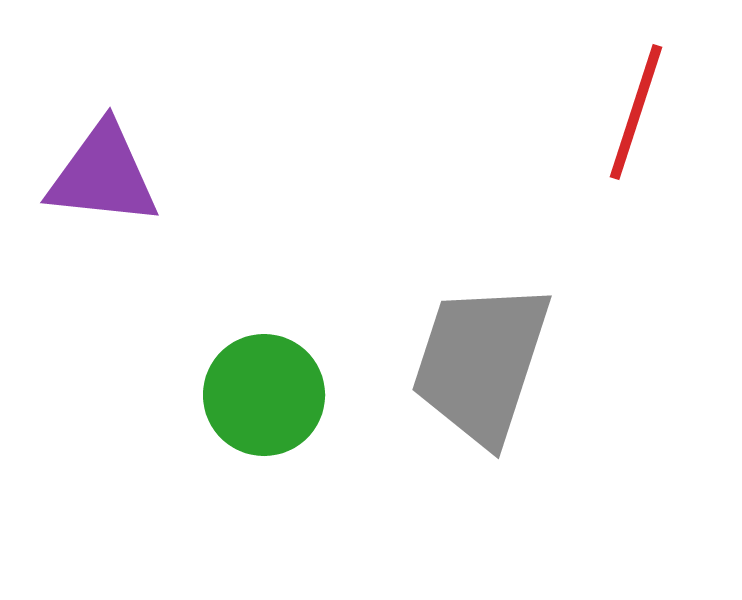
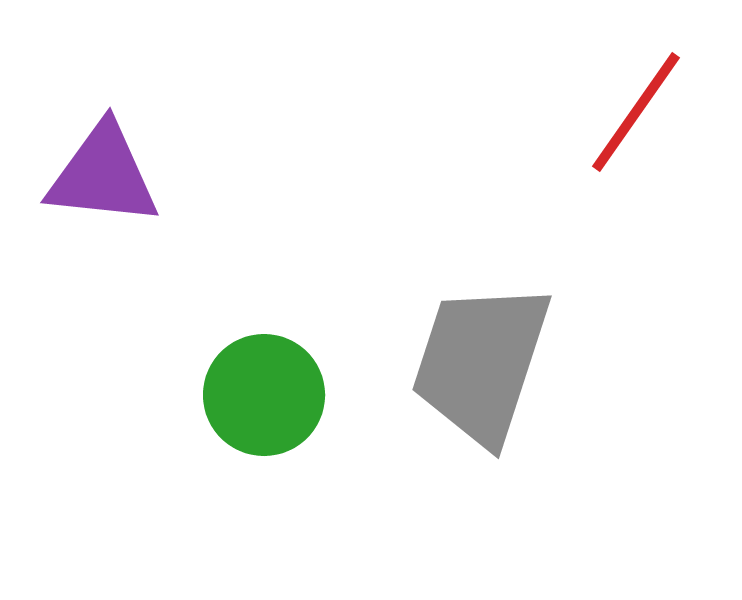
red line: rotated 17 degrees clockwise
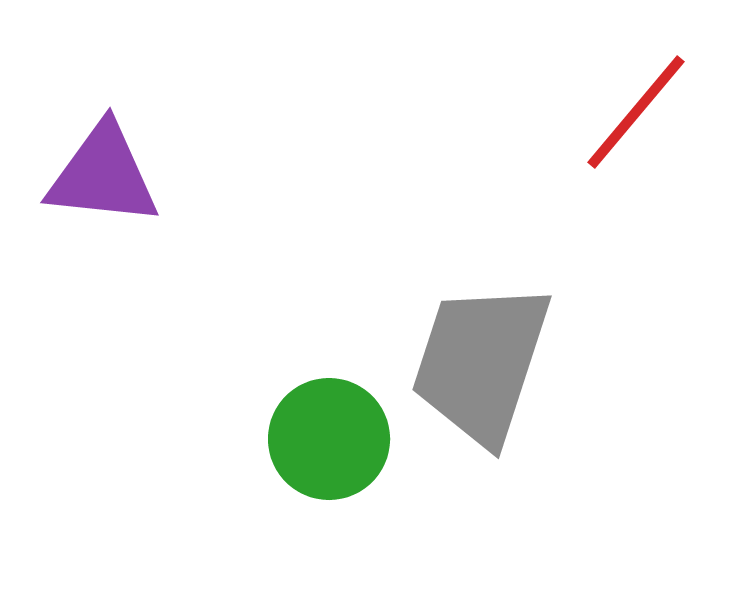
red line: rotated 5 degrees clockwise
green circle: moved 65 px right, 44 px down
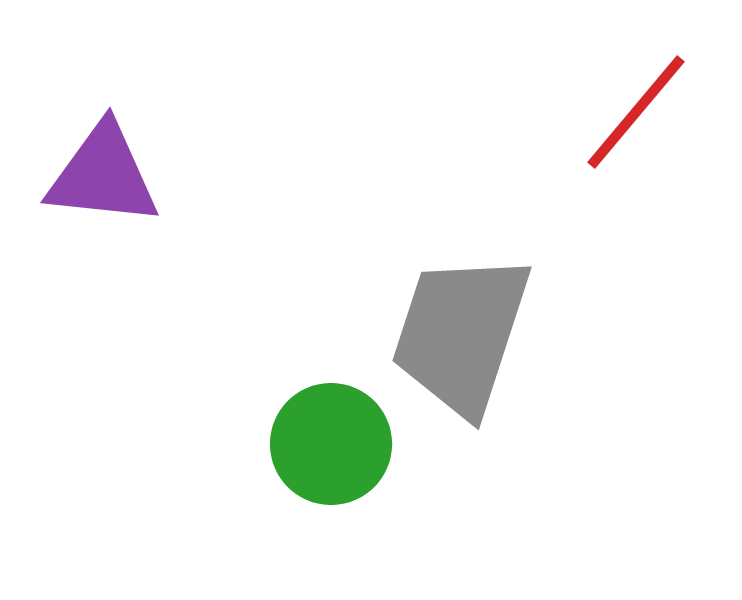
gray trapezoid: moved 20 px left, 29 px up
green circle: moved 2 px right, 5 px down
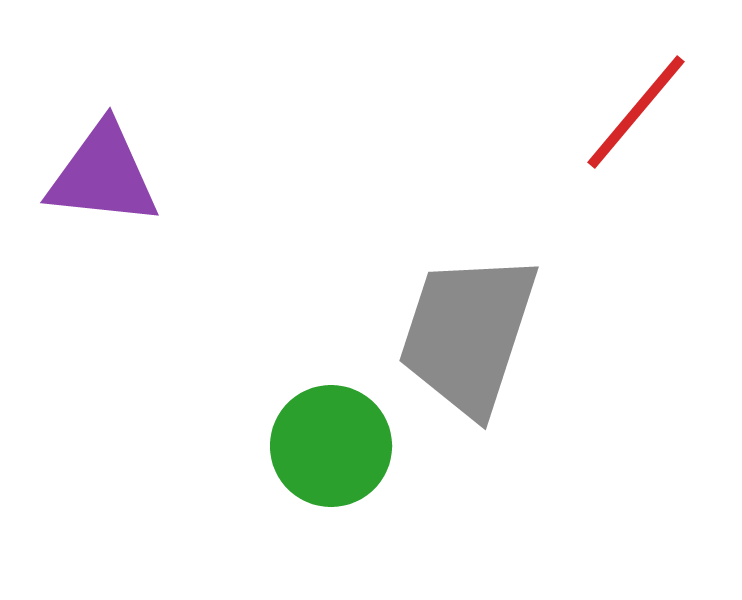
gray trapezoid: moved 7 px right
green circle: moved 2 px down
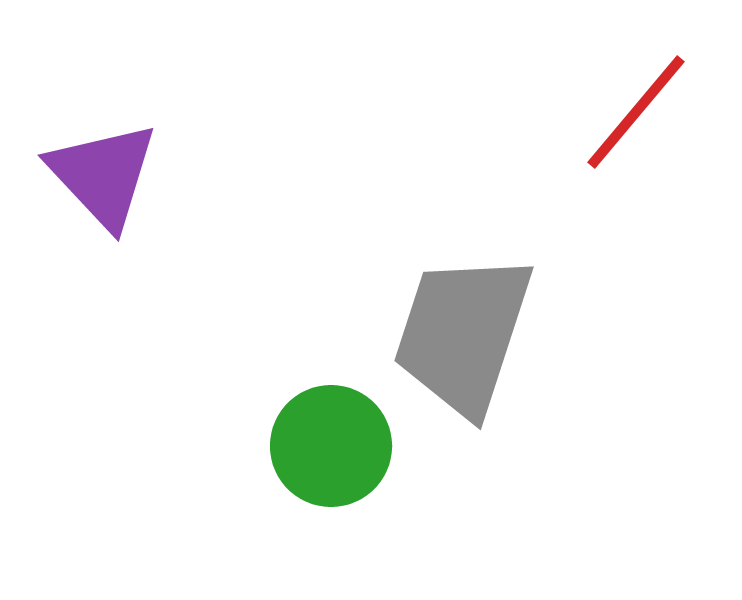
purple triangle: rotated 41 degrees clockwise
gray trapezoid: moved 5 px left
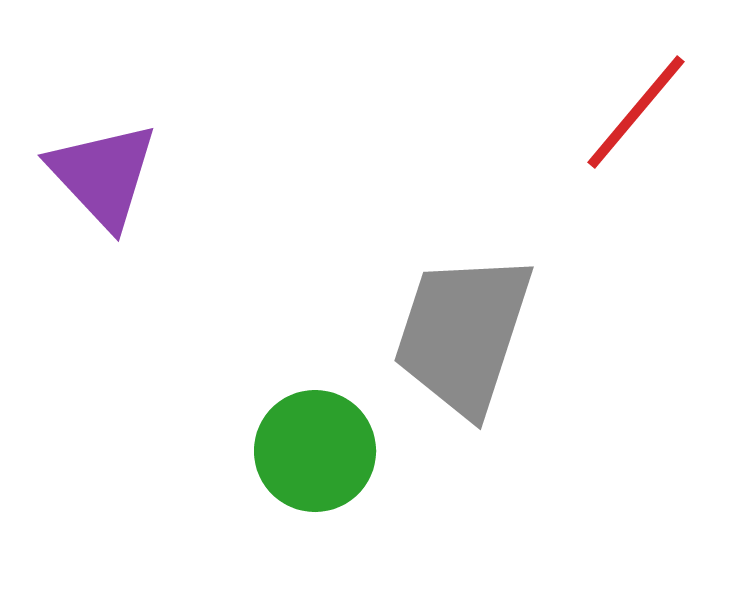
green circle: moved 16 px left, 5 px down
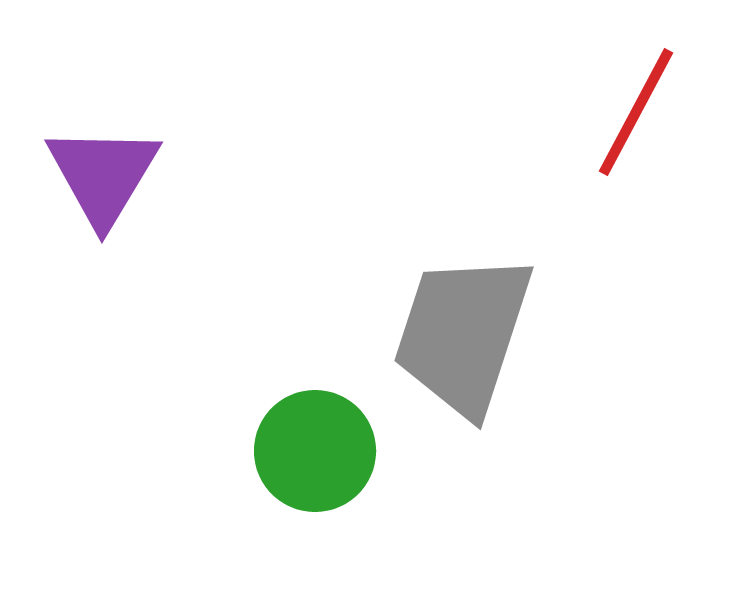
red line: rotated 12 degrees counterclockwise
purple triangle: rotated 14 degrees clockwise
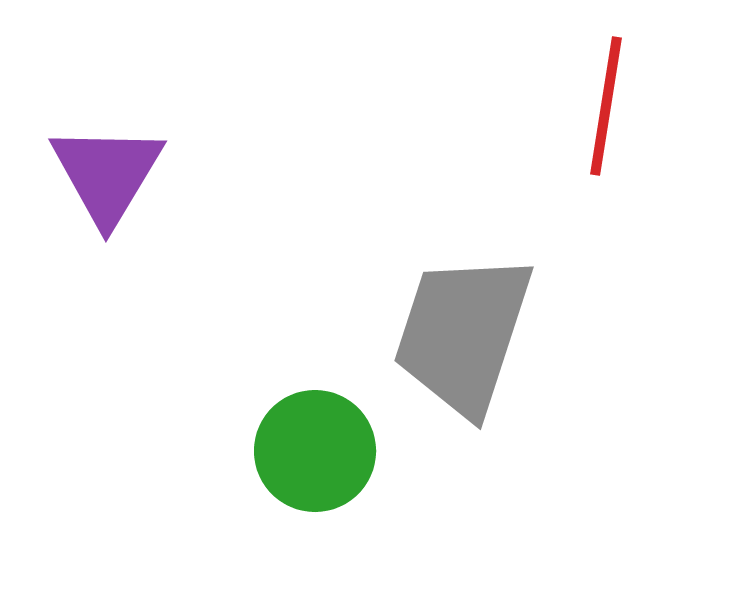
red line: moved 30 px left, 6 px up; rotated 19 degrees counterclockwise
purple triangle: moved 4 px right, 1 px up
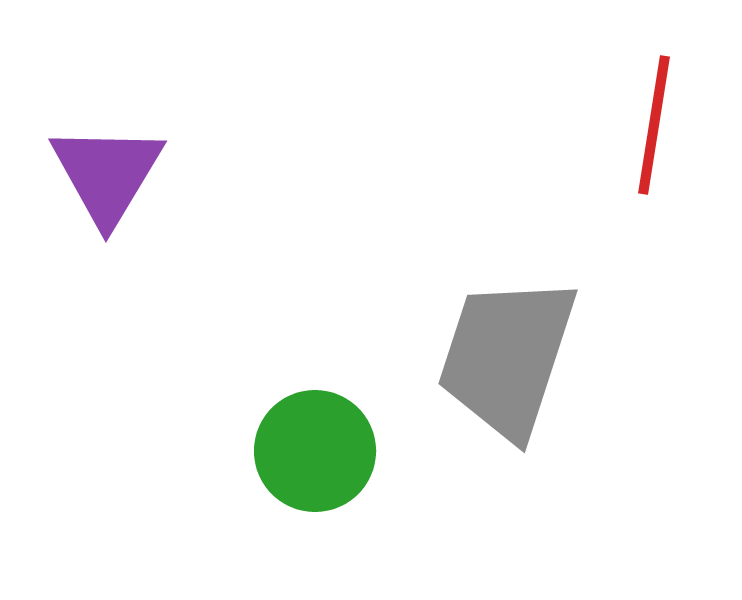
red line: moved 48 px right, 19 px down
gray trapezoid: moved 44 px right, 23 px down
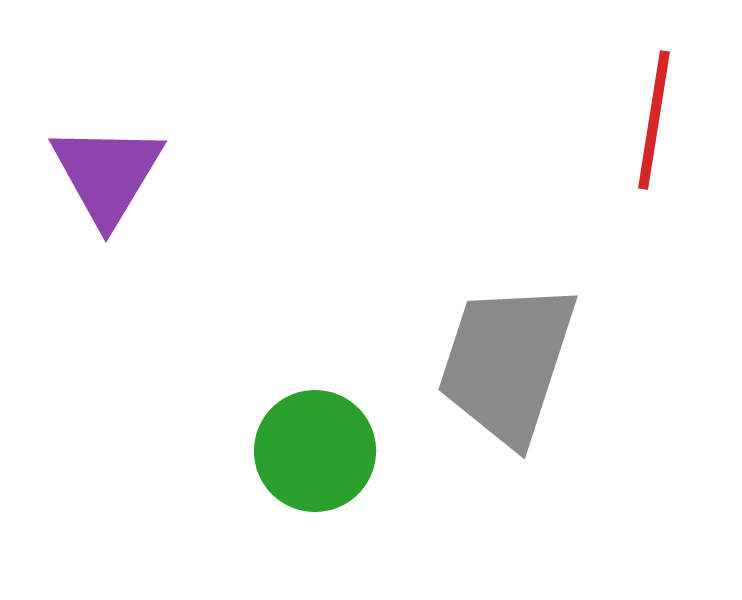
red line: moved 5 px up
gray trapezoid: moved 6 px down
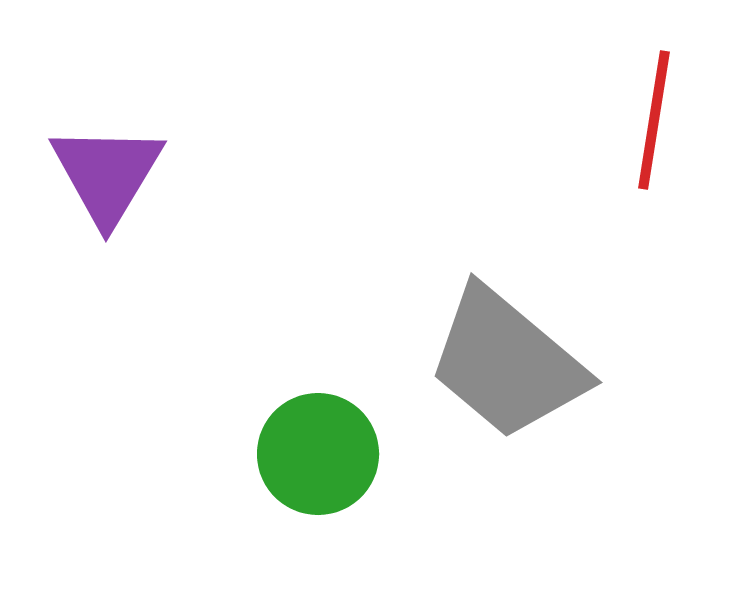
gray trapezoid: rotated 68 degrees counterclockwise
green circle: moved 3 px right, 3 px down
